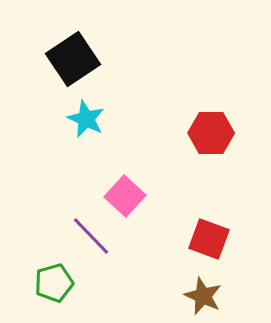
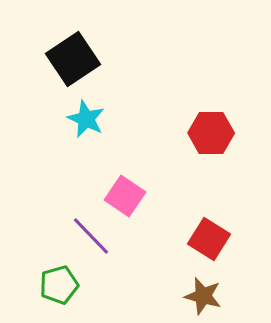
pink square: rotated 9 degrees counterclockwise
red square: rotated 12 degrees clockwise
green pentagon: moved 5 px right, 2 px down
brown star: rotated 9 degrees counterclockwise
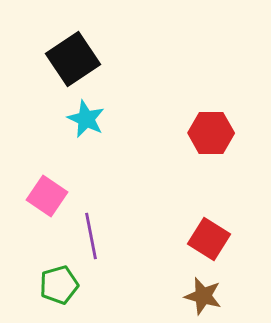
pink square: moved 78 px left
purple line: rotated 33 degrees clockwise
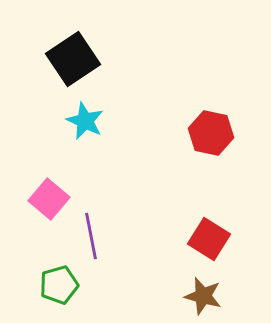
cyan star: moved 1 px left, 2 px down
red hexagon: rotated 12 degrees clockwise
pink square: moved 2 px right, 3 px down; rotated 6 degrees clockwise
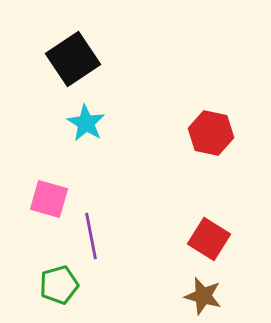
cyan star: moved 1 px right, 2 px down; rotated 6 degrees clockwise
pink square: rotated 24 degrees counterclockwise
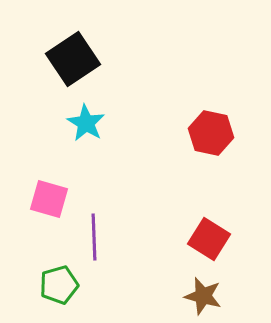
purple line: moved 3 px right, 1 px down; rotated 9 degrees clockwise
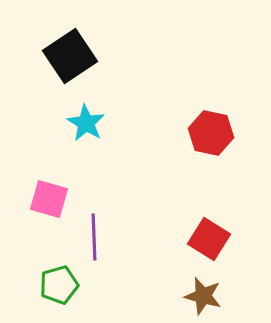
black square: moved 3 px left, 3 px up
